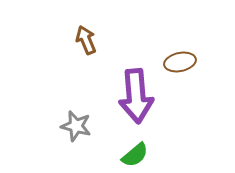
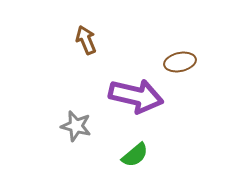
purple arrow: rotated 72 degrees counterclockwise
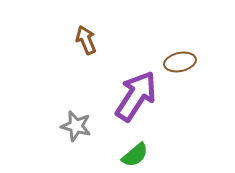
purple arrow: rotated 70 degrees counterclockwise
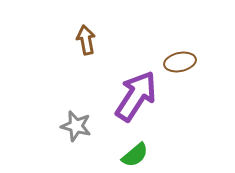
brown arrow: rotated 12 degrees clockwise
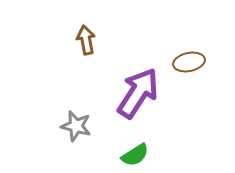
brown ellipse: moved 9 px right
purple arrow: moved 2 px right, 3 px up
green semicircle: rotated 8 degrees clockwise
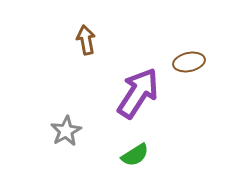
gray star: moved 10 px left, 5 px down; rotated 28 degrees clockwise
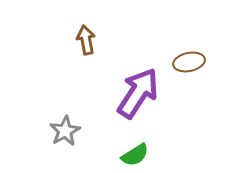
gray star: moved 1 px left
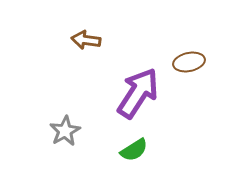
brown arrow: rotated 72 degrees counterclockwise
green semicircle: moved 1 px left, 5 px up
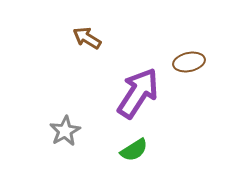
brown arrow: moved 1 px right, 2 px up; rotated 24 degrees clockwise
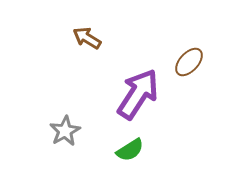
brown ellipse: rotated 36 degrees counterclockwise
purple arrow: moved 1 px down
green semicircle: moved 4 px left
